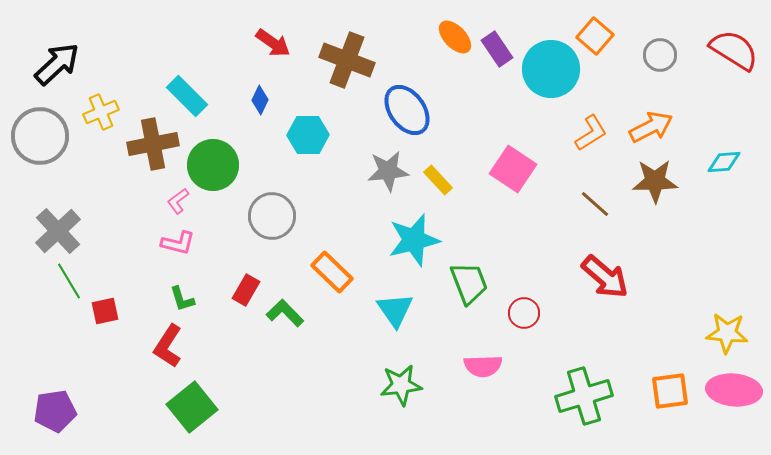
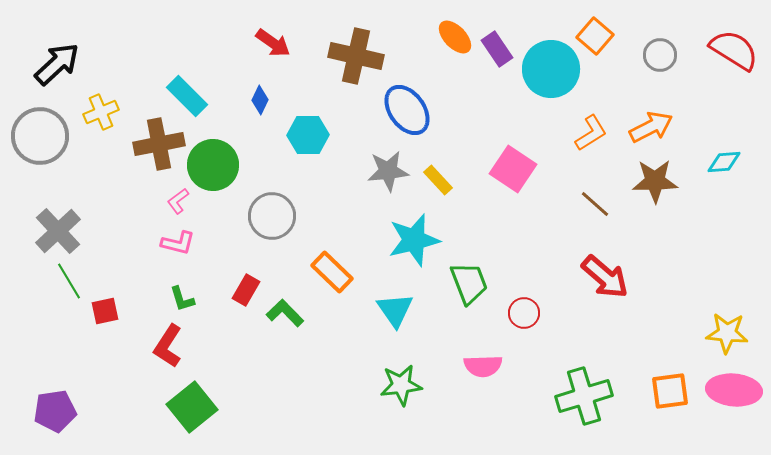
brown cross at (347, 60): moved 9 px right, 4 px up; rotated 8 degrees counterclockwise
brown cross at (153, 144): moved 6 px right
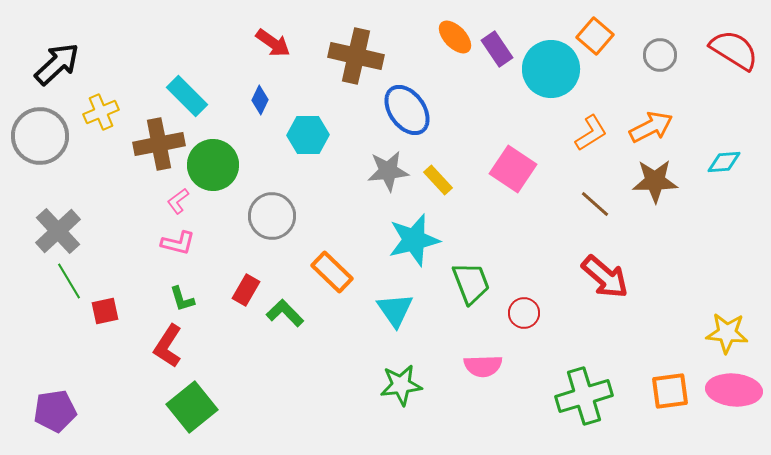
green trapezoid at (469, 283): moved 2 px right
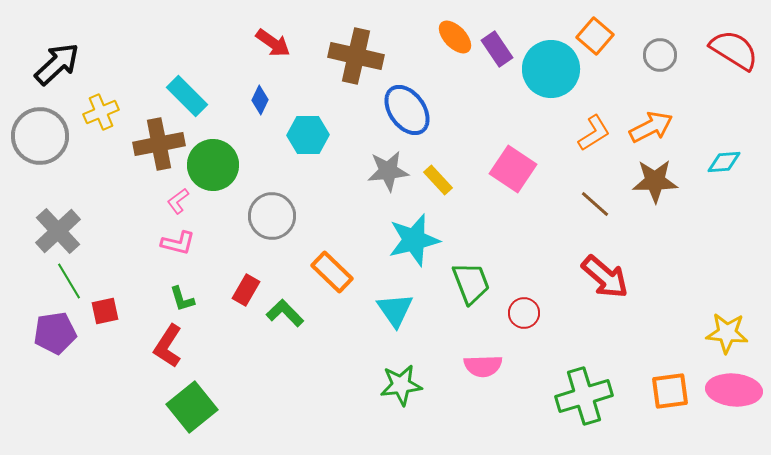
orange L-shape at (591, 133): moved 3 px right
purple pentagon at (55, 411): moved 78 px up
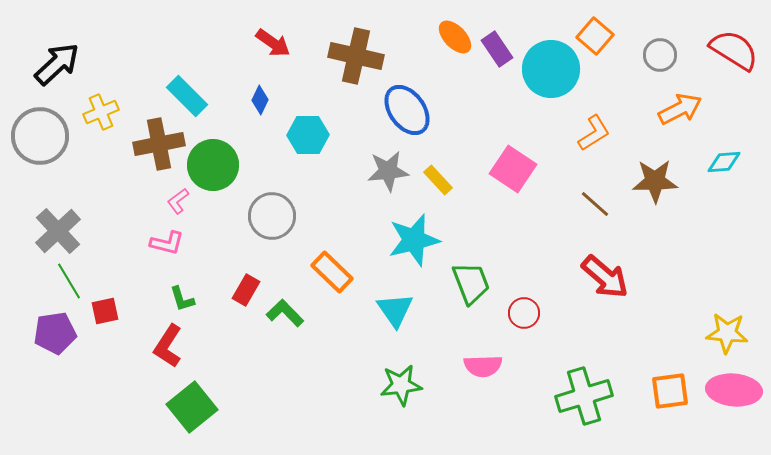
orange arrow at (651, 127): moved 29 px right, 18 px up
pink L-shape at (178, 243): moved 11 px left
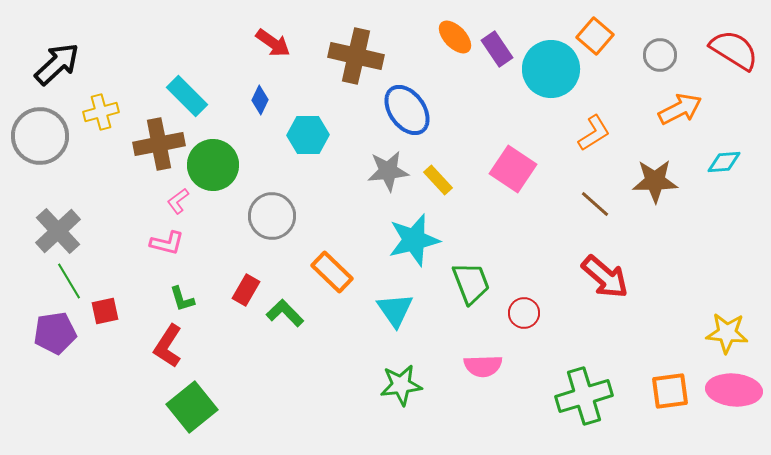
yellow cross at (101, 112): rotated 8 degrees clockwise
